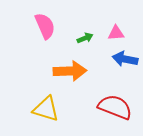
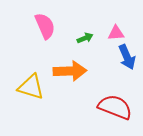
blue arrow: moved 2 px right, 2 px up; rotated 125 degrees counterclockwise
yellow triangle: moved 15 px left, 22 px up
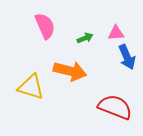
orange arrow: rotated 16 degrees clockwise
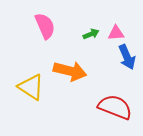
green arrow: moved 6 px right, 4 px up
yellow triangle: rotated 16 degrees clockwise
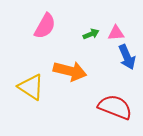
pink semicircle: rotated 52 degrees clockwise
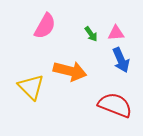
green arrow: rotated 77 degrees clockwise
blue arrow: moved 6 px left, 3 px down
yellow triangle: rotated 12 degrees clockwise
red semicircle: moved 2 px up
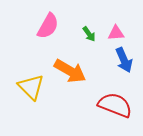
pink semicircle: moved 3 px right
green arrow: moved 2 px left
blue arrow: moved 3 px right
orange arrow: rotated 16 degrees clockwise
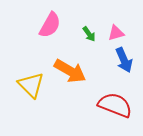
pink semicircle: moved 2 px right, 1 px up
pink triangle: rotated 12 degrees counterclockwise
yellow triangle: moved 2 px up
